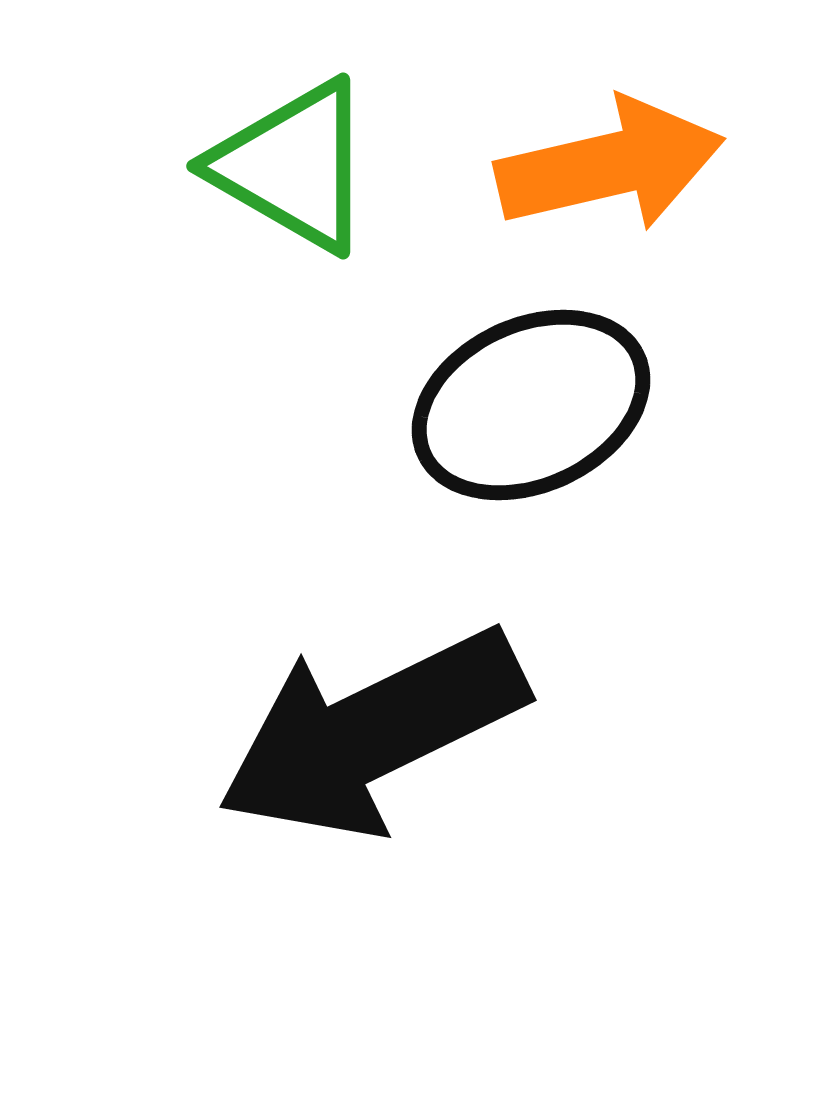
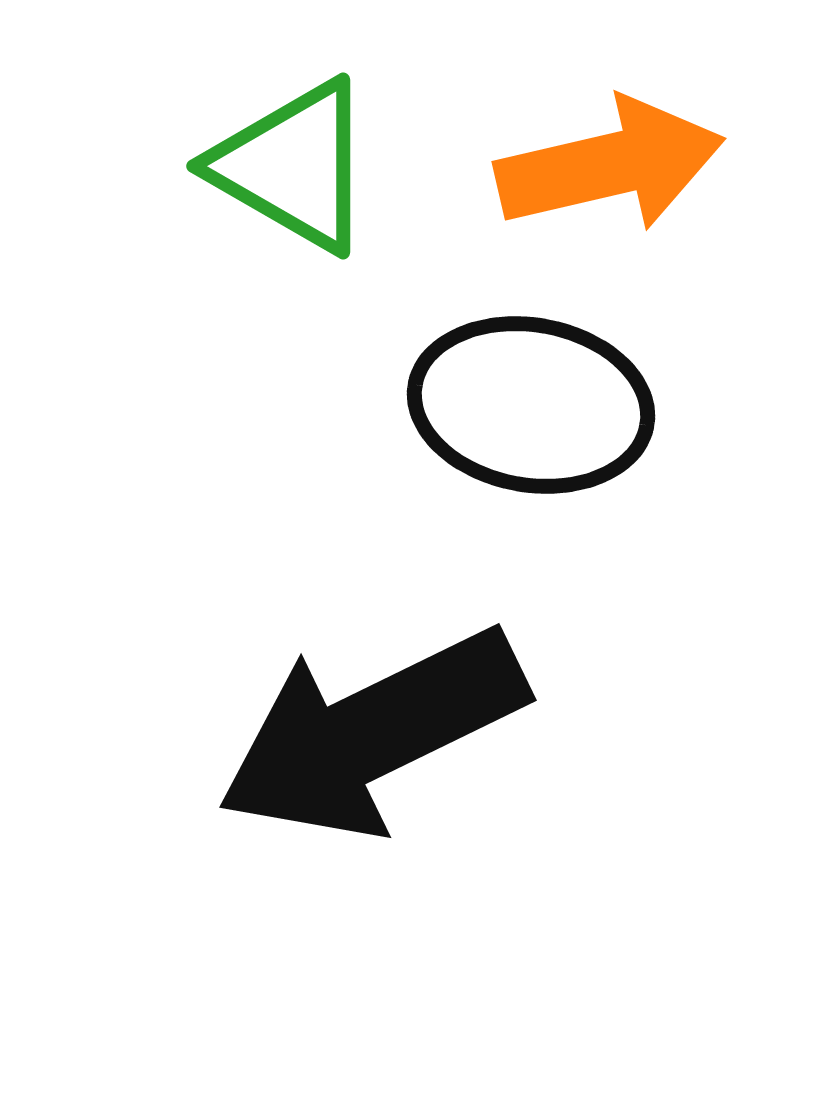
black ellipse: rotated 35 degrees clockwise
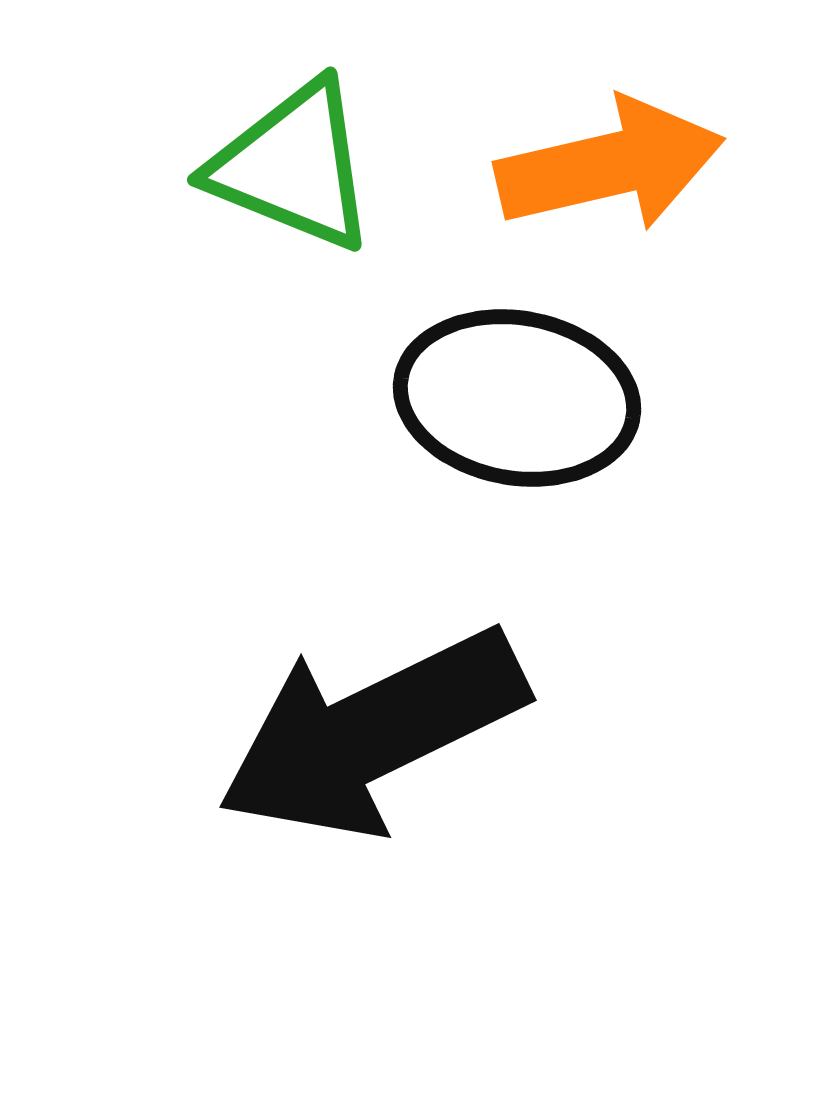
green triangle: rotated 8 degrees counterclockwise
black ellipse: moved 14 px left, 7 px up
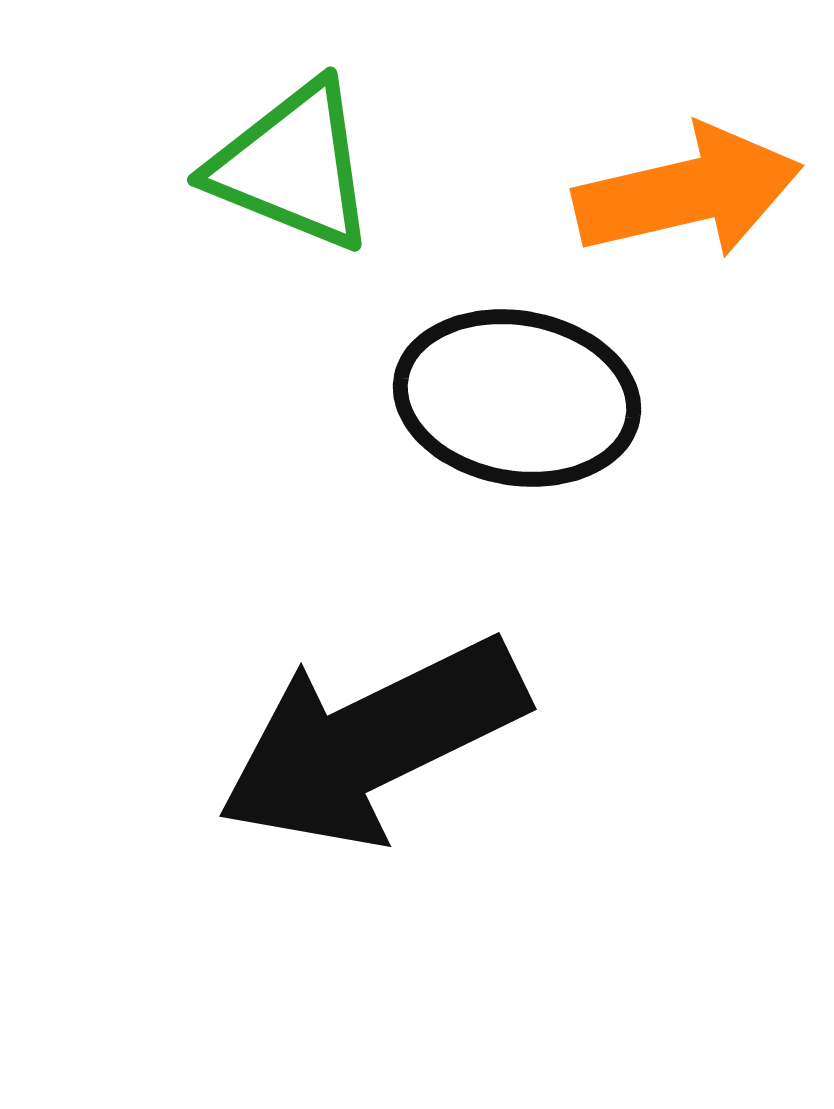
orange arrow: moved 78 px right, 27 px down
black arrow: moved 9 px down
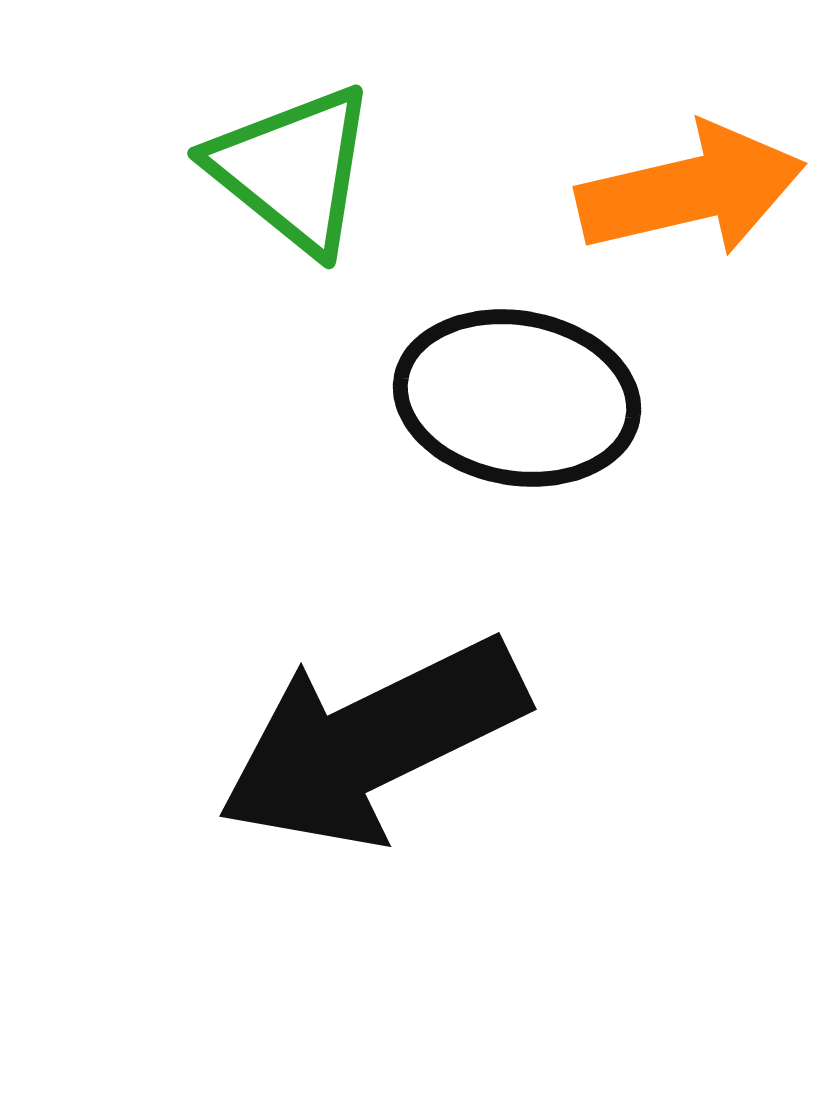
green triangle: moved 3 px down; rotated 17 degrees clockwise
orange arrow: moved 3 px right, 2 px up
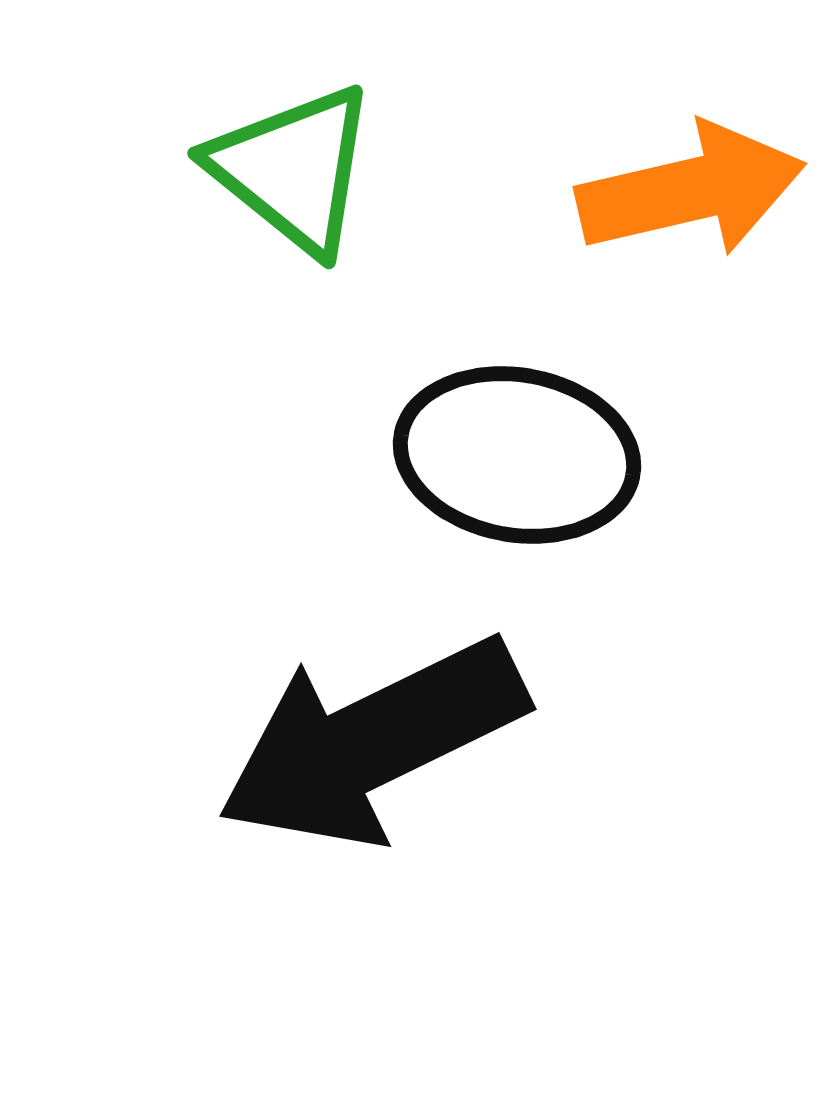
black ellipse: moved 57 px down
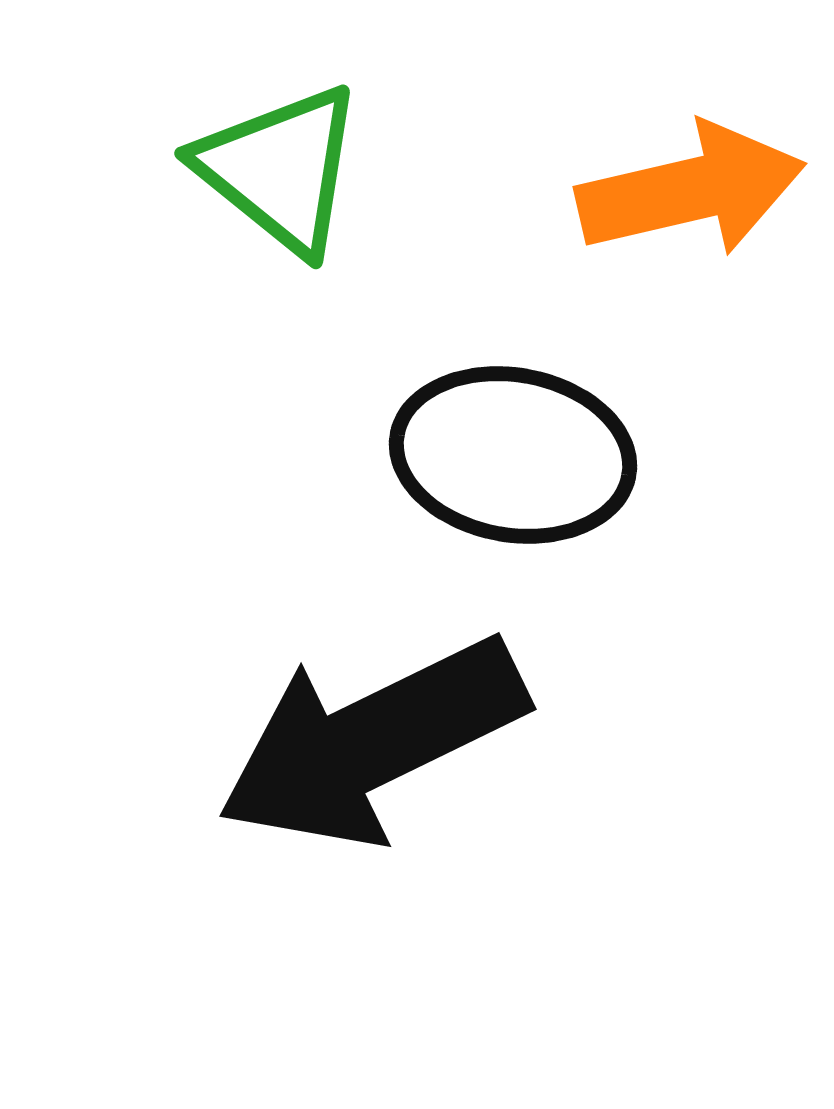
green triangle: moved 13 px left
black ellipse: moved 4 px left
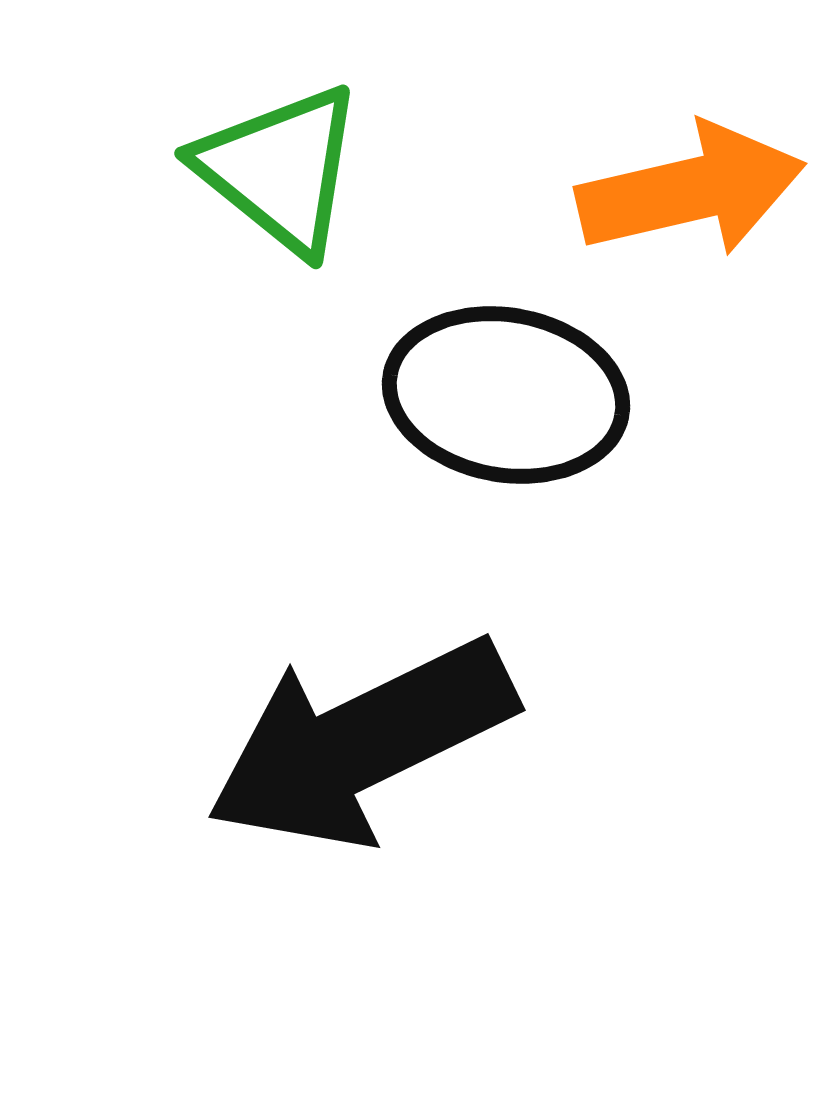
black ellipse: moved 7 px left, 60 px up
black arrow: moved 11 px left, 1 px down
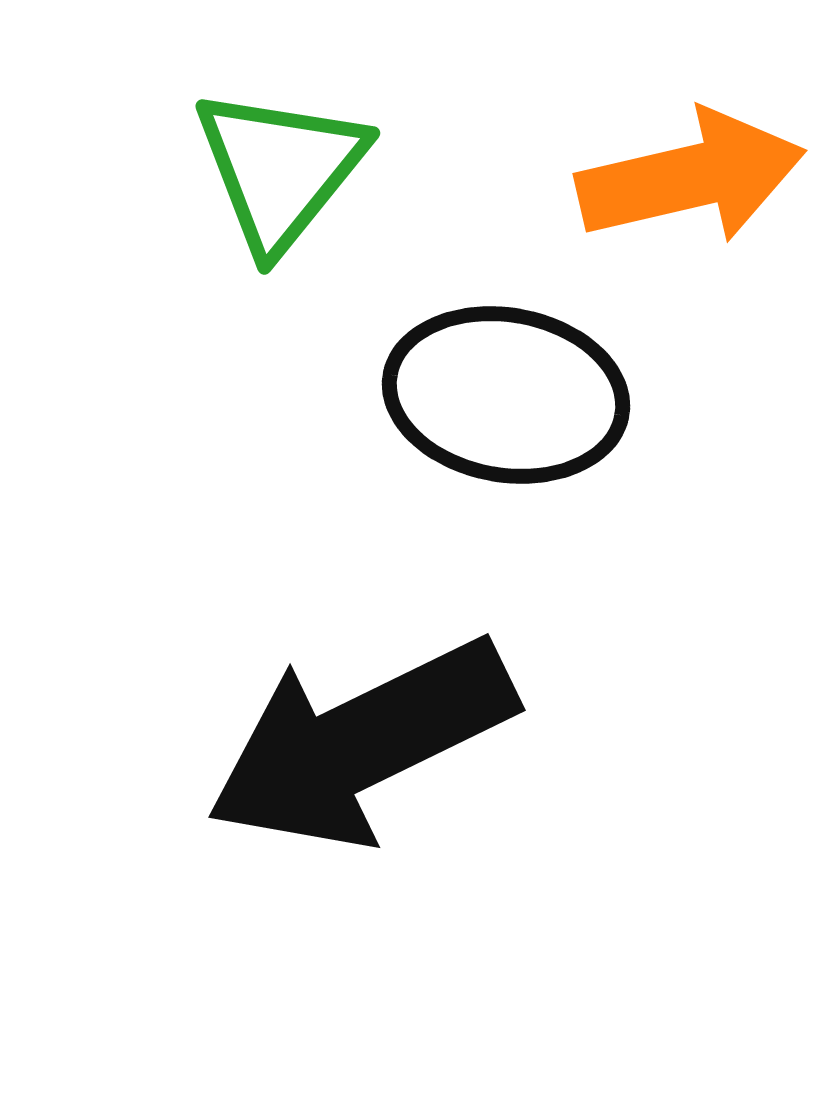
green triangle: rotated 30 degrees clockwise
orange arrow: moved 13 px up
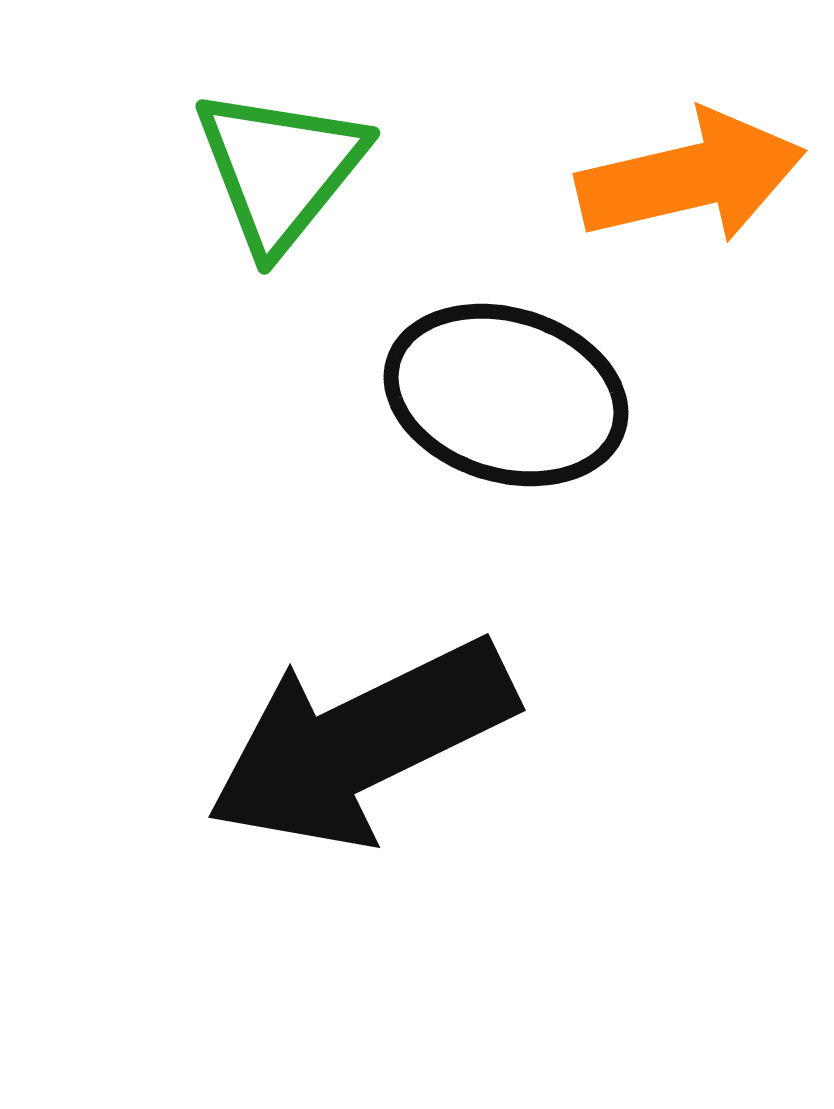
black ellipse: rotated 7 degrees clockwise
